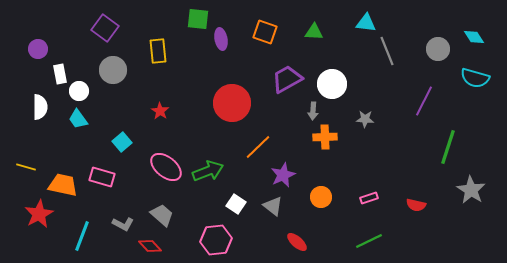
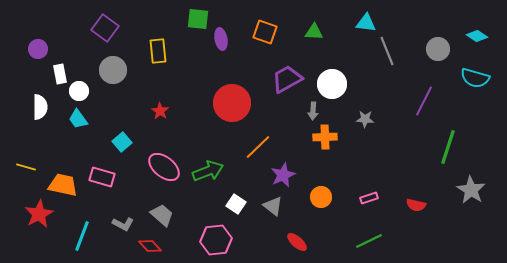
cyan diamond at (474, 37): moved 3 px right, 1 px up; rotated 25 degrees counterclockwise
pink ellipse at (166, 167): moved 2 px left
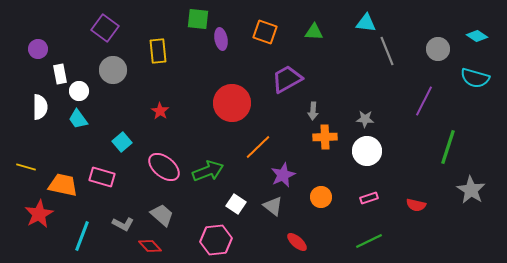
white circle at (332, 84): moved 35 px right, 67 px down
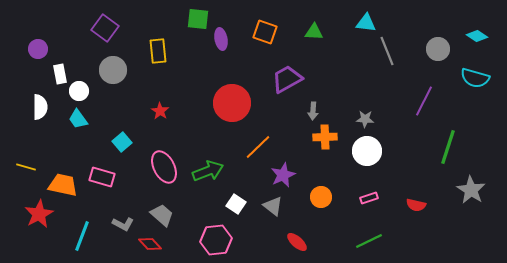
pink ellipse at (164, 167): rotated 24 degrees clockwise
red diamond at (150, 246): moved 2 px up
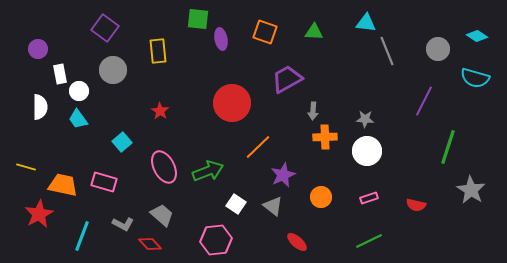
pink rectangle at (102, 177): moved 2 px right, 5 px down
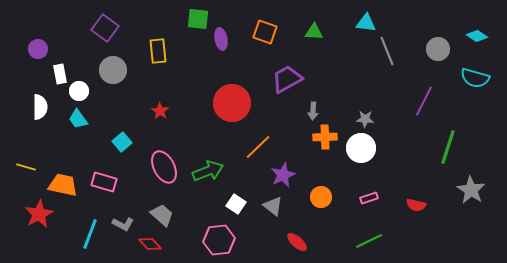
white circle at (367, 151): moved 6 px left, 3 px up
cyan line at (82, 236): moved 8 px right, 2 px up
pink hexagon at (216, 240): moved 3 px right
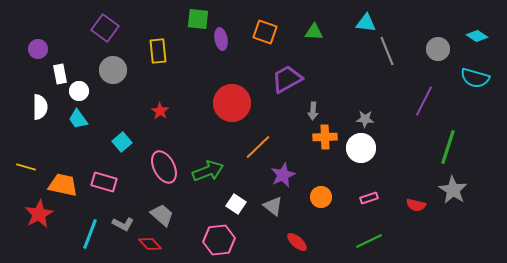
gray star at (471, 190): moved 18 px left
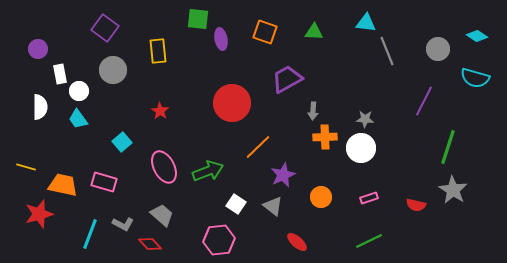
red star at (39, 214): rotated 12 degrees clockwise
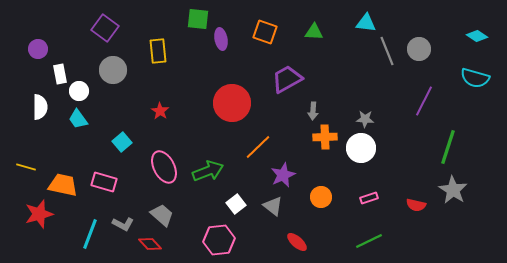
gray circle at (438, 49): moved 19 px left
white square at (236, 204): rotated 18 degrees clockwise
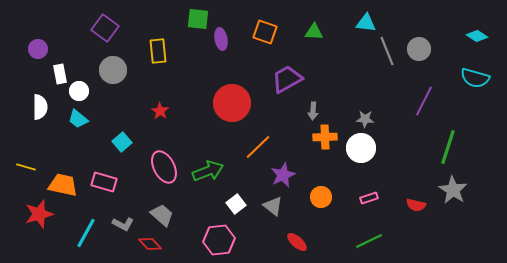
cyan trapezoid at (78, 119): rotated 15 degrees counterclockwise
cyan line at (90, 234): moved 4 px left, 1 px up; rotated 8 degrees clockwise
